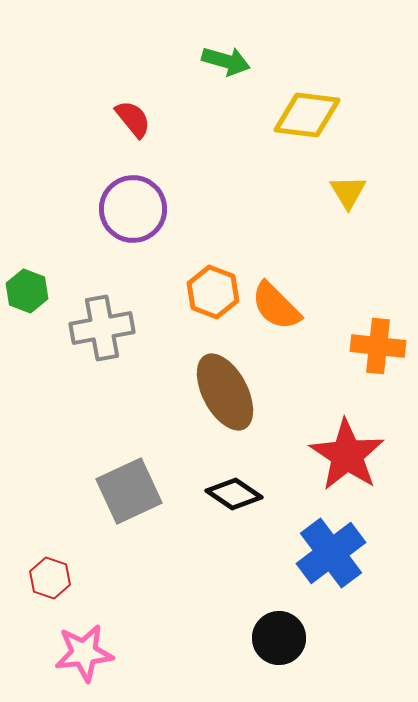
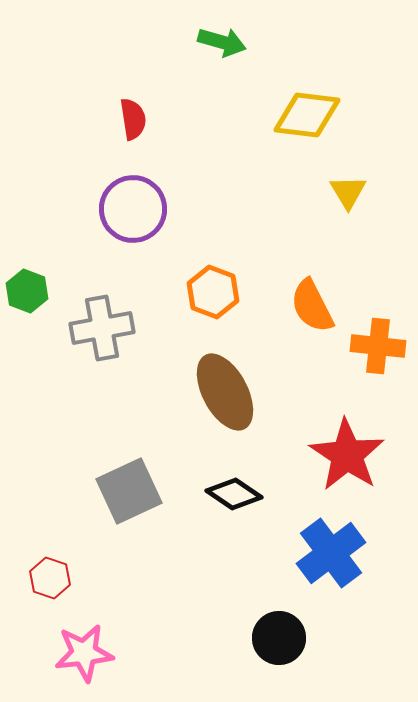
green arrow: moved 4 px left, 19 px up
red semicircle: rotated 30 degrees clockwise
orange semicircle: moved 36 px right; rotated 18 degrees clockwise
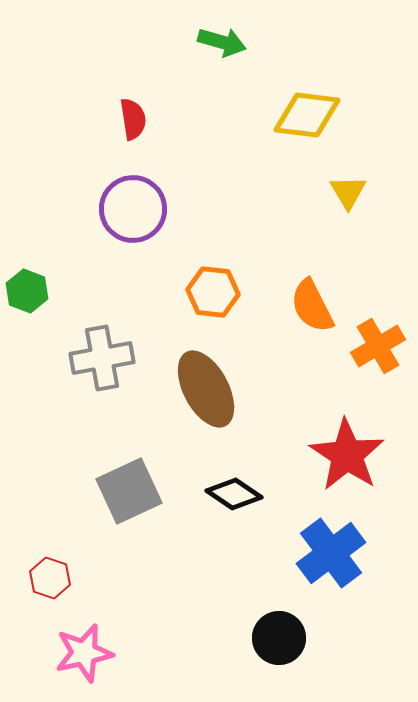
orange hexagon: rotated 15 degrees counterclockwise
gray cross: moved 30 px down
orange cross: rotated 36 degrees counterclockwise
brown ellipse: moved 19 px left, 3 px up
pink star: rotated 6 degrees counterclockwise
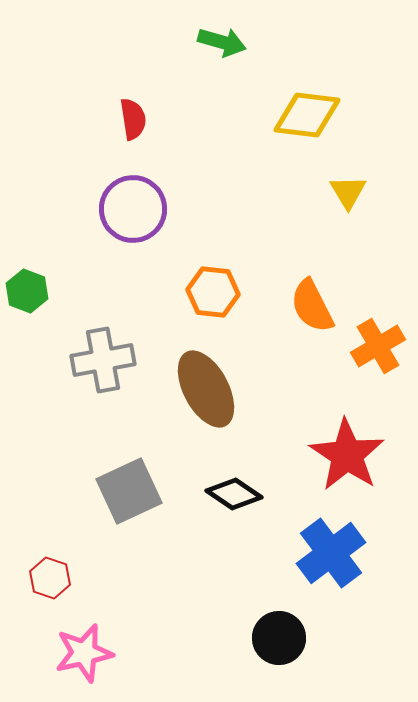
gray cross: moved 1 px right, 2 px down
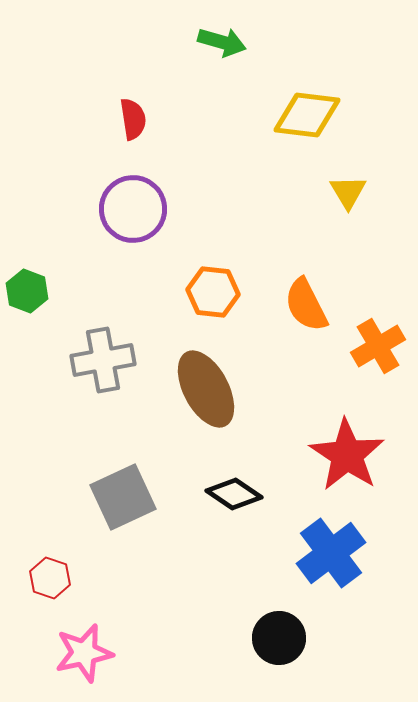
orange semicircle: moved 6 px left, 1 px up
gray square: moved 6 px left, 6 px down
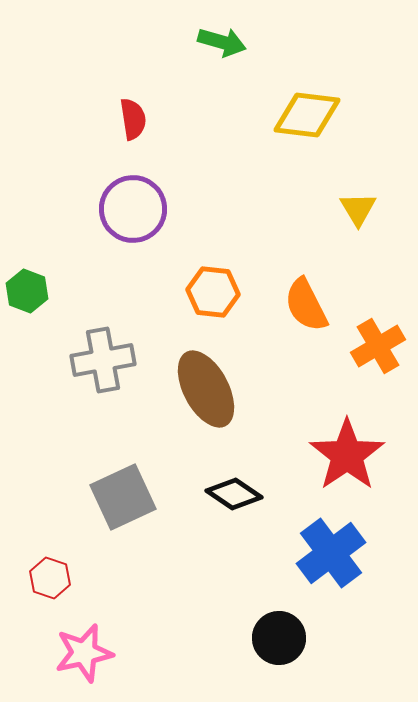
yellow triangle: moved 10 px right, 17 px down
red star: rotated 4 degrees clockwise
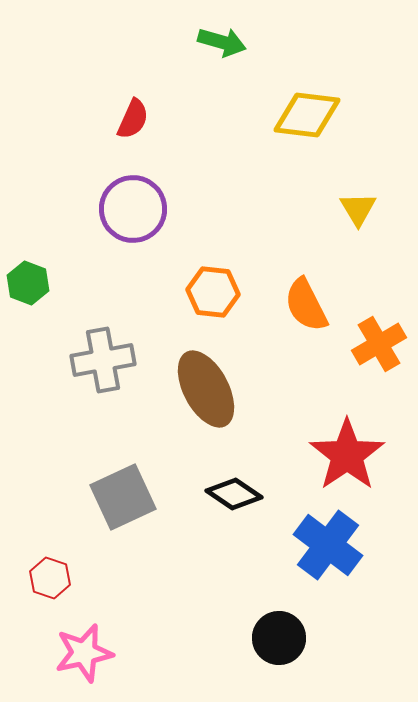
red semicircle: rotated 33 degrees clockwise
green hexagon: moved 1 px right, 8 px up
orange cross: moved 1 px right, 2 px up
blue cross: moved 3 px left, 8 px up; rotated 16 degrees counterclockwise
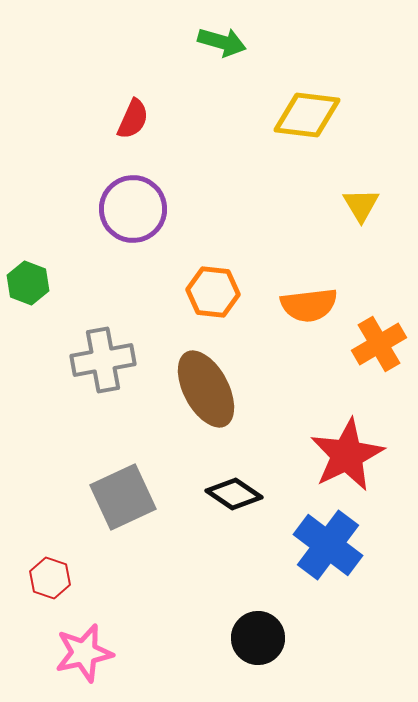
yellow triangle: moved 3 px right, 4 px up
orange semicircle: moved 3 px right; rotated 70 degrees counterclockwise
red star: rotated 8 degrees clockwise
black circle: moved 21 px left
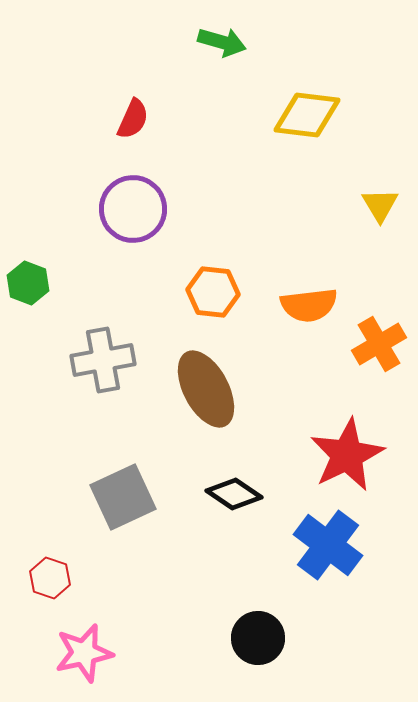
yellow triangle: moved 19 px right
